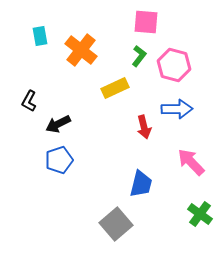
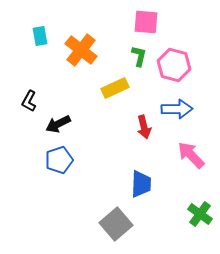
green L-shape: rotated 25 degrees counterclockwise
pink arrow: moved 7 px up
blue trapezoid: rotated 12 degrees counterclockwise
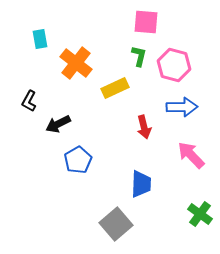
cyan rectangle: moved 3 px down
orange cross: moved 5 px left, 13 px down
blue arrow: moved 5 px right, 2 px up
blue pentagon: moved 19 px right; rotated 12 degrees counterclockwise
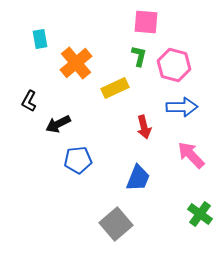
orange cross: rotated 12 degrees clockwise
blue pentagon: rotated 24 degrees clockwise
blue trapezoid: moved 3 px left, 6 px up; rotated 20 degrees clockwise
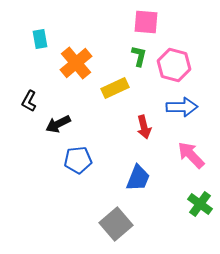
green cross: moved 10 px up
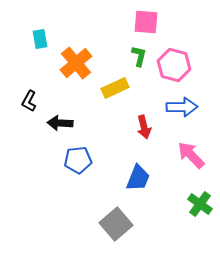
black arrow: moved 2 px right, 1 px up; rotated 30 degrees clockwise
